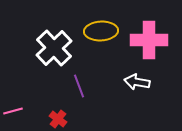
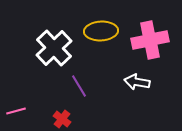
pink cross: moved 1 px right; rotated 12 degrees counterclockwise
purple line: rotated 10 degrees counterclockwise
pink line: moved 3 px right
red cross: moved 4 px right
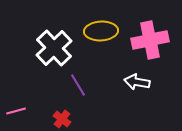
purple line: moved 1 px left, 1 px up
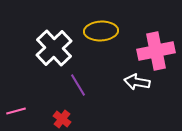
pink cross: moved 6 px right, 11 px down
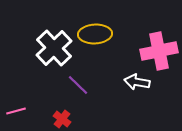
yellow ellipse: moved 6 px left, 3 px down
pink cross: moved 3 px right
purple line: rotated 15 degrees counterclockwise
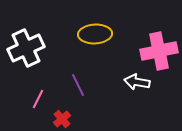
white cross: moved 28 px left; rotated 18 degrees clockwise
purple line: rotated 20 degrees clockwise
pink line: moved 22 px right, 12 px up; rotated 48 degrees counterclockwise
red cross: rotated 12 degrees clockwise
